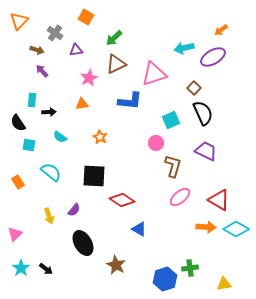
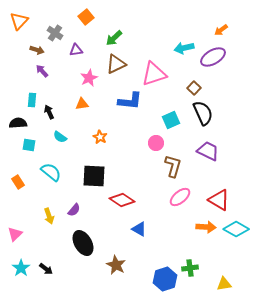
orange square at (86, 17): rotated 21 degrees clockwise
black arrow at (49, 112): rotated 112 degrees counterclockwise
black semicircle at (18, 123): rotated 120 degrees clockwise
purple trapezoid at (206, 151): moved 2 px right
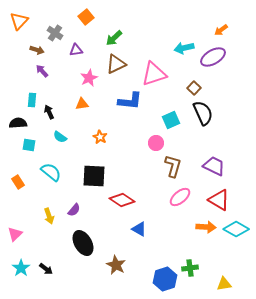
purple trapezoid at (208, 151): moved 6 px right, 15 px down
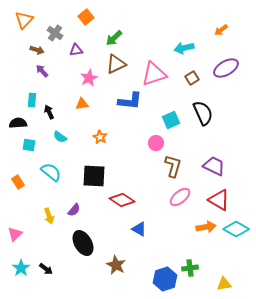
orange triangle at (19, 21): moved 5 px right, 1 px up
purple ellipse at (213, 57): moved 13 px right, 11 px down
brown square at (194, 88): moved 2 px left, 10 px up; rotated 16 degrees clockwise
orange arrow at (206, 227): rotated 12 degrees counterclockwise
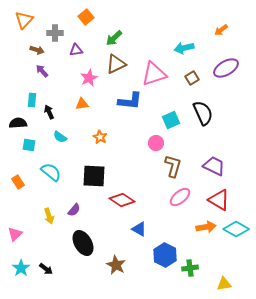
gray cross at (55, 33): rotated 35 degrees counterclockwise
blue hexagon at (165, 279): moved 24 px up; rotated 15 degrees counterclockwise
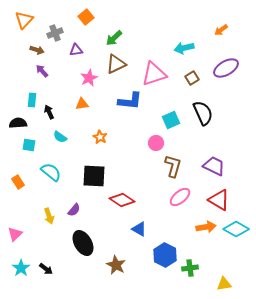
gray cross at (55, 33): rotated 21 degrees counterclockwise
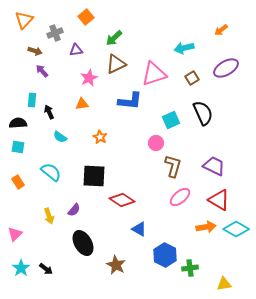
brown arrow at (37, 50): moved 2 px left, 1 px down
cyan square at (29, 145): moved 11 px left, 2 px down
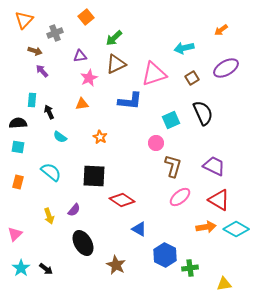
purple triangle at (76, 50): moved 4 px right, 6 px down
orange rectangle at (18, 182): rotated 48 degrees clockwise
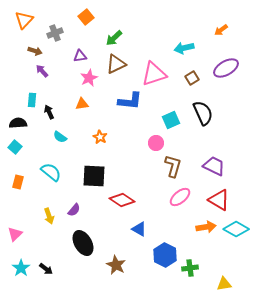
cyan square at (18, 147): moved 3 px left; rotated 32 degrees clockwise
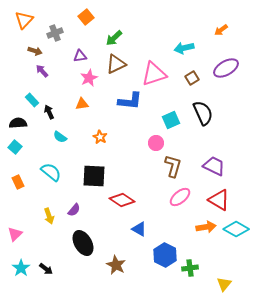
cyan rectangle at (32, 100): rotated 48 degrees counterclockwise
orange rectangle at (18, 182): rotated 40 degrees counterclockwise
yellow triangle at (224, 284): rotated 42 degrees counterclockwise
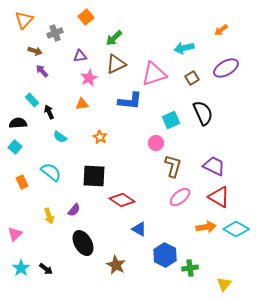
orange rectangle at (18, 182): moved 4 px right
red triangle at (219, 200): moved 3 px up
